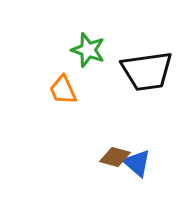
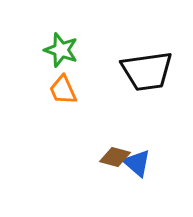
green star: moved 27 px left
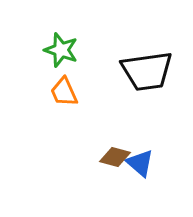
orange trapezoid: moved 1 px right, 2 px down
blue triangle: moved 3 px right
